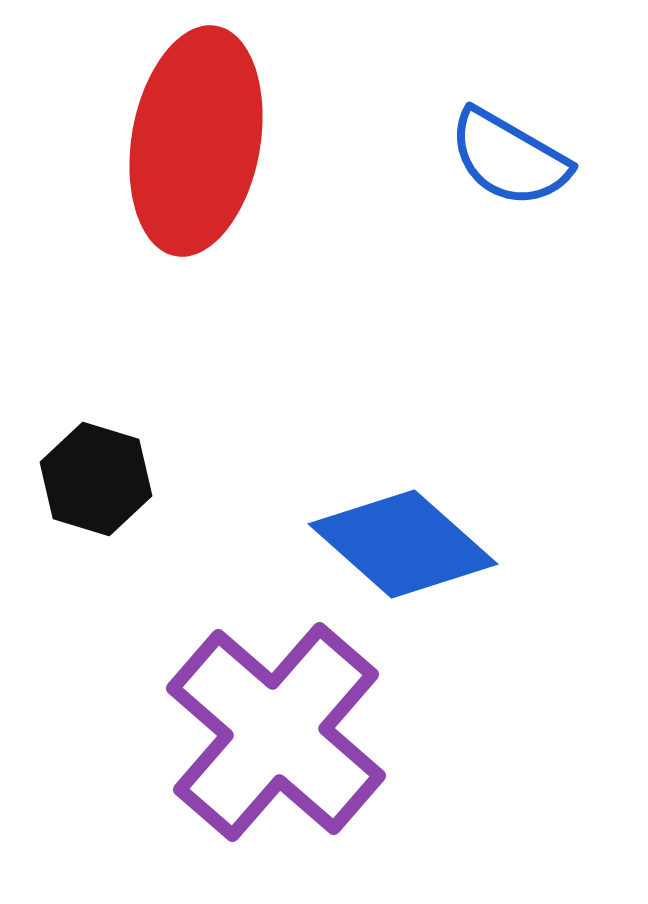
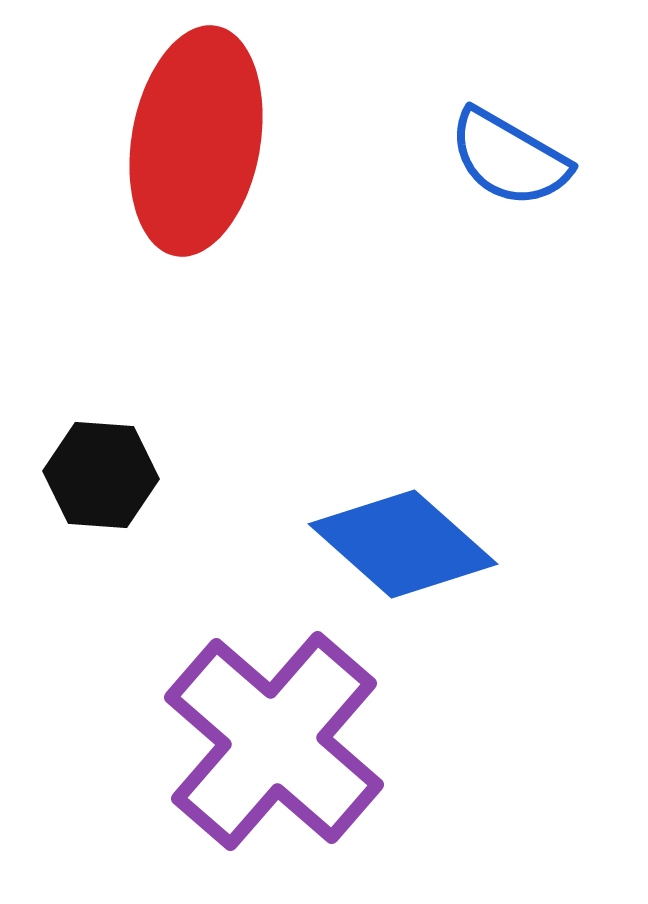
black hexagon: moved 5 px right, 4 px up; rotated 13 degrees counterclockwise
purple cross: moved 2 px left, 9 px down
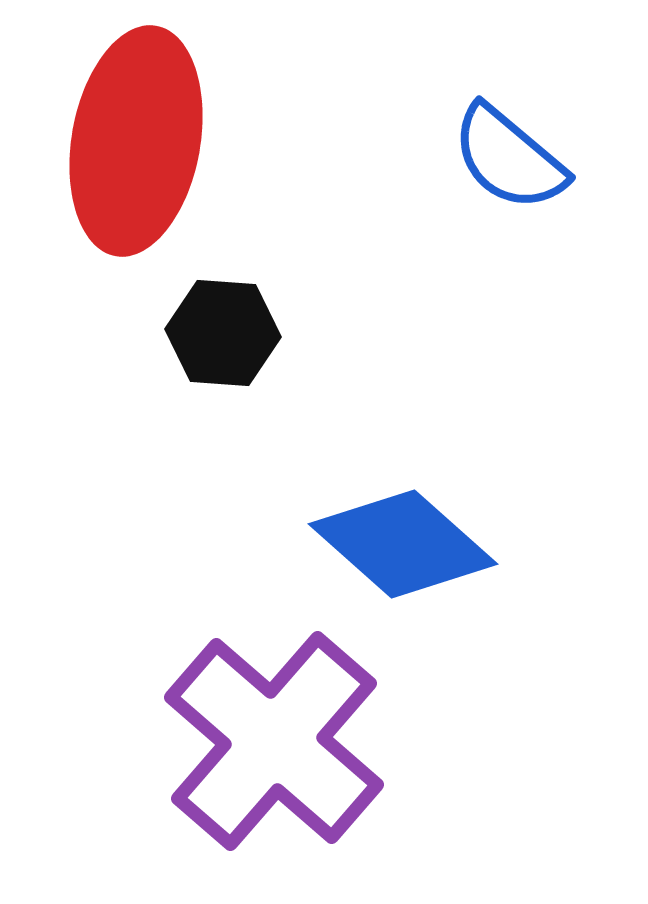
red ellipse: moved 60 px left
blue semicircle: rotated 10 degrees clockwise
black hexagon: moved 122 px right, 142 px up
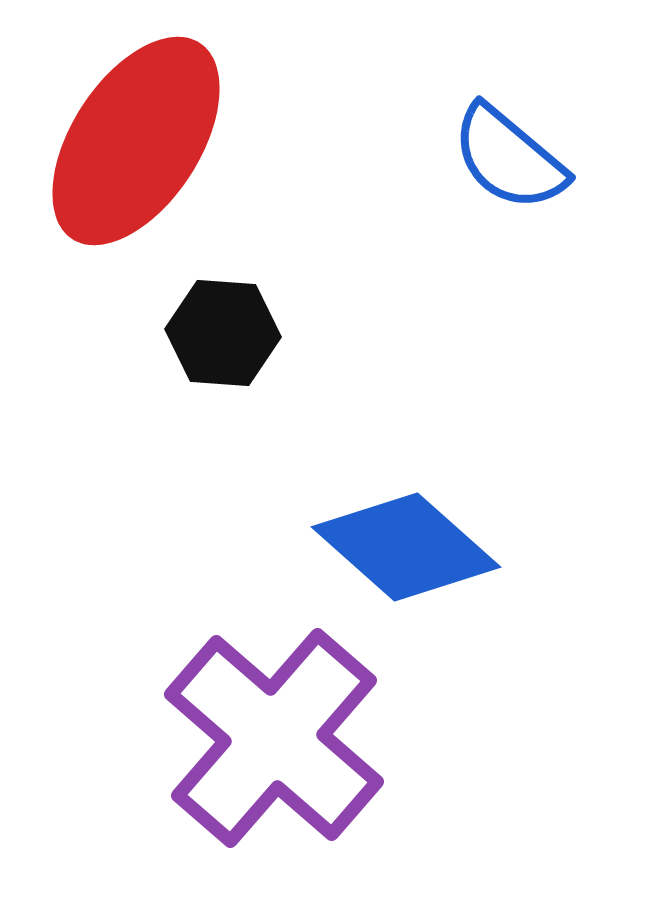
red ellipse: rotated 23 degrees clockwise
blue diamond: moved 3 px right, 3 px down
purple cross: moved 3 px up
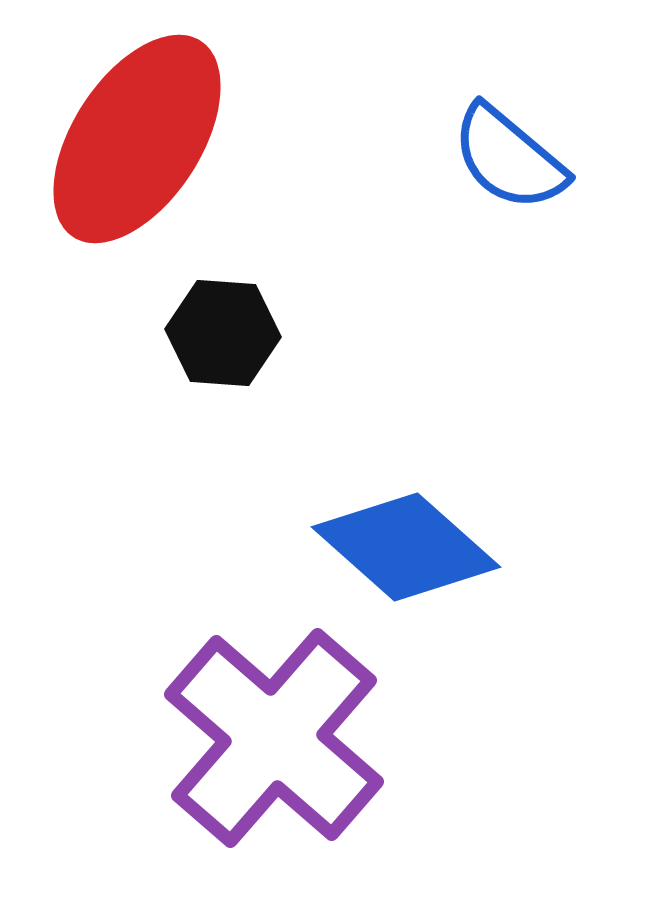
red ellipse: moved 1 px right, 2 px up
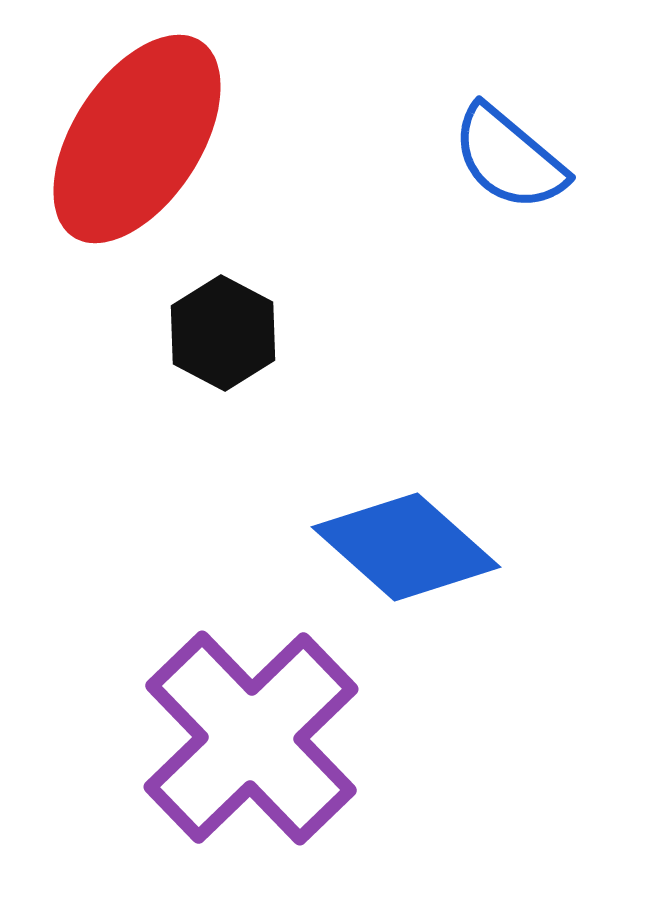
black hexagon: rotated 24 degrees clockwise
purple cross: moved 23 px left; rotated 5 degrees clockwise
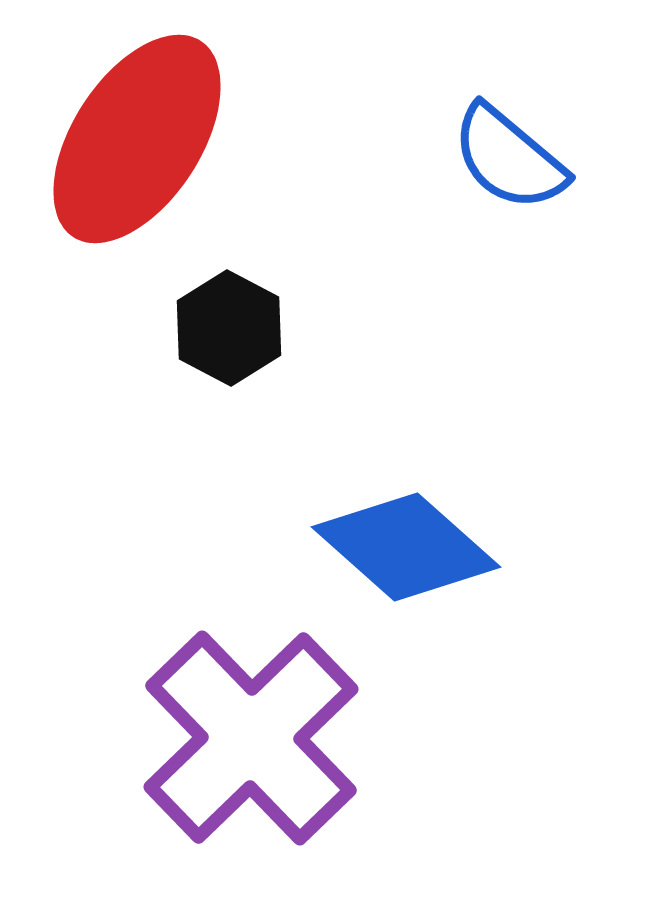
black hexagon: moved 6 px right, 5 px up
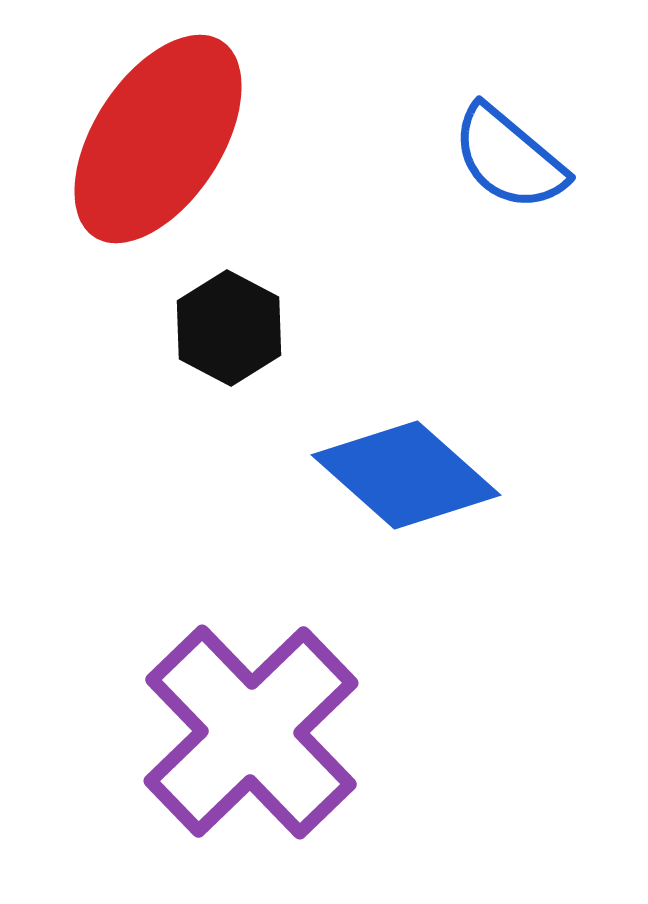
red ellipse: moved 21 px right
blue diamond: moved 72 px up
purple cross: moved 6 px up
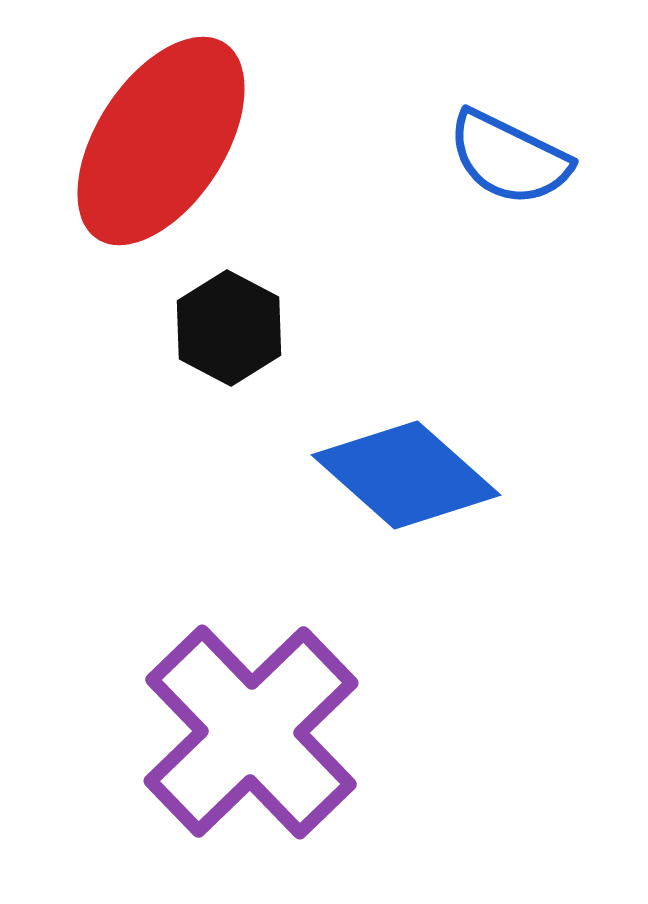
red ellipse: moved 3 px right, 2 px down
blue semicircle: rotated 14 degrees counterclockwise
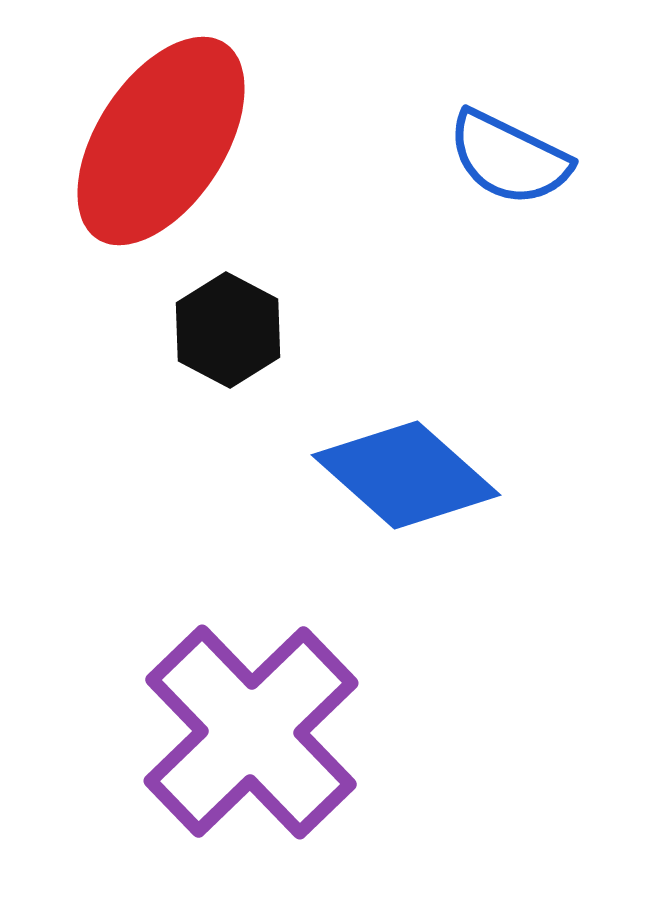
black hexagon: moved 1 px left, 2 px down
